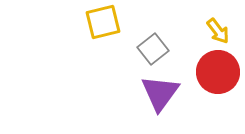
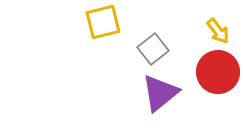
purple triangle: rotated 15 degrees clockwise
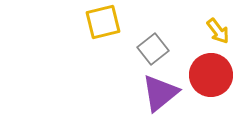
red circle: moved 7 px left, 3 px down
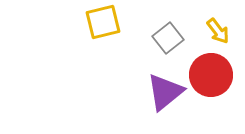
gray square: moved 15 px right, 11 px up
purple triangle: moved 5 px right, 1 px up
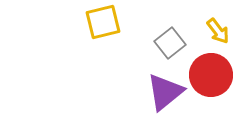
gray square: moved 2 px right, 5 px down
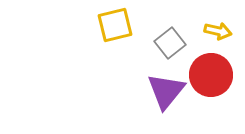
yellow square: moved 12 px right, 3 px down
yellow arrow: rotated 40 degrees counterclockwise
purple triangle: moved 1 px right, 1 px up; rotated 12 degrees counterclockwise
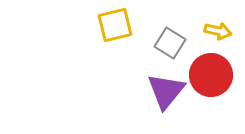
gray square: rotated 20 degrees counterclockwise
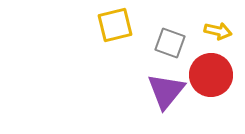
gray square: rotated 12 degrees counterclockwise
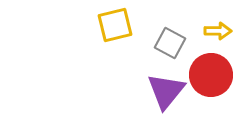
yellow arrow: rotated 12 degrees counterclockwise
gray square: rotated 8 degrees clockwise
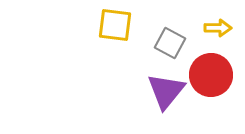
yellow square: rotated 21 degrees clockwise
yellow arrow: moved 3 px up
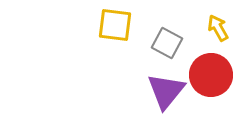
yellow arrow: rotated 120 degrees counterclockwise
gray square: moved 3 px left
